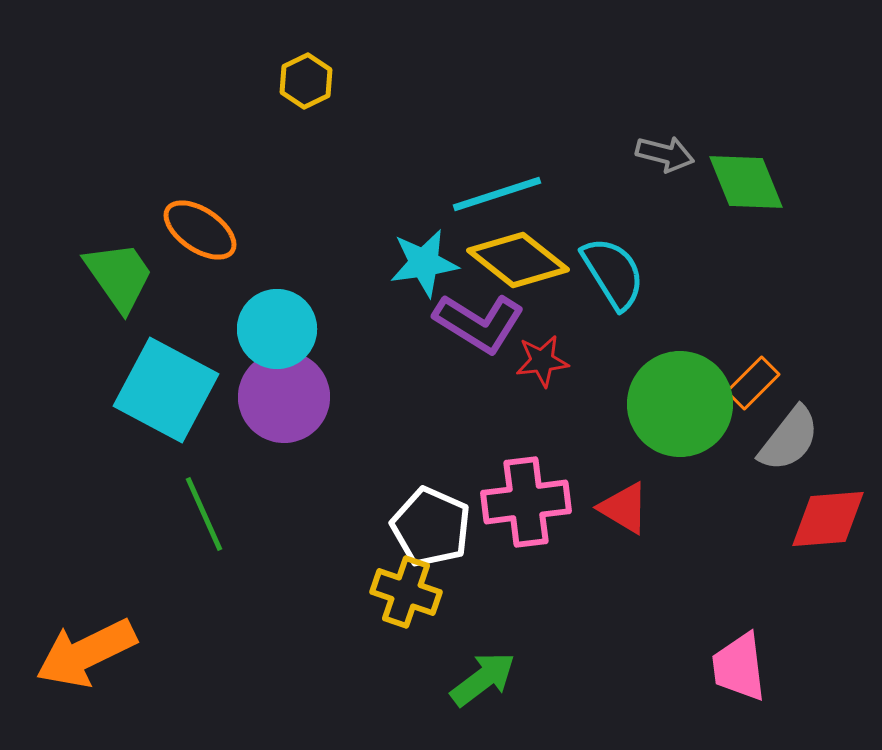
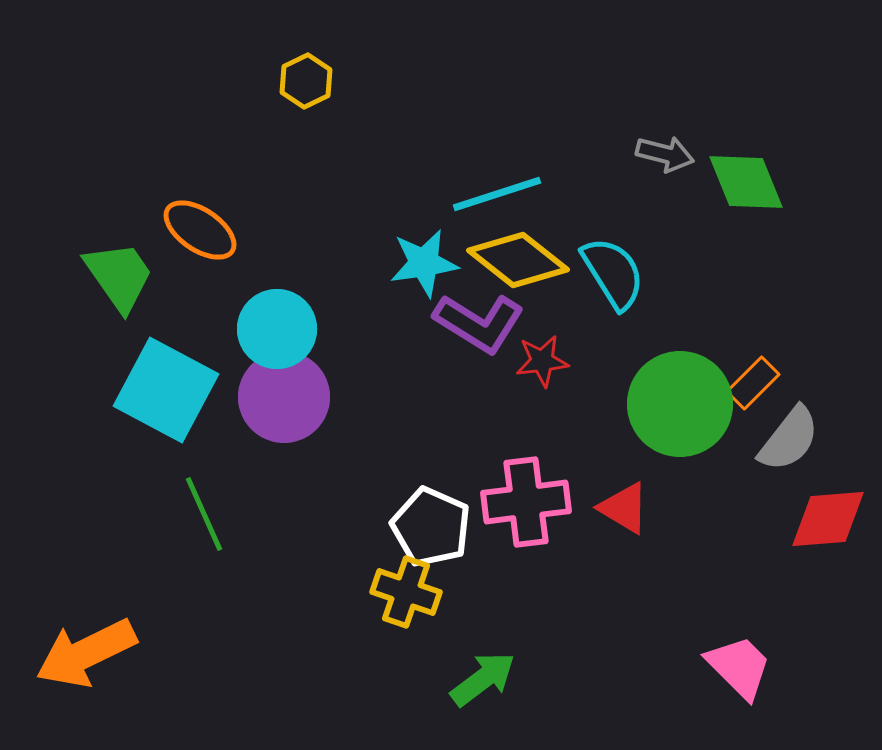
pink trapezoid: rotated 142 degrees clockwise
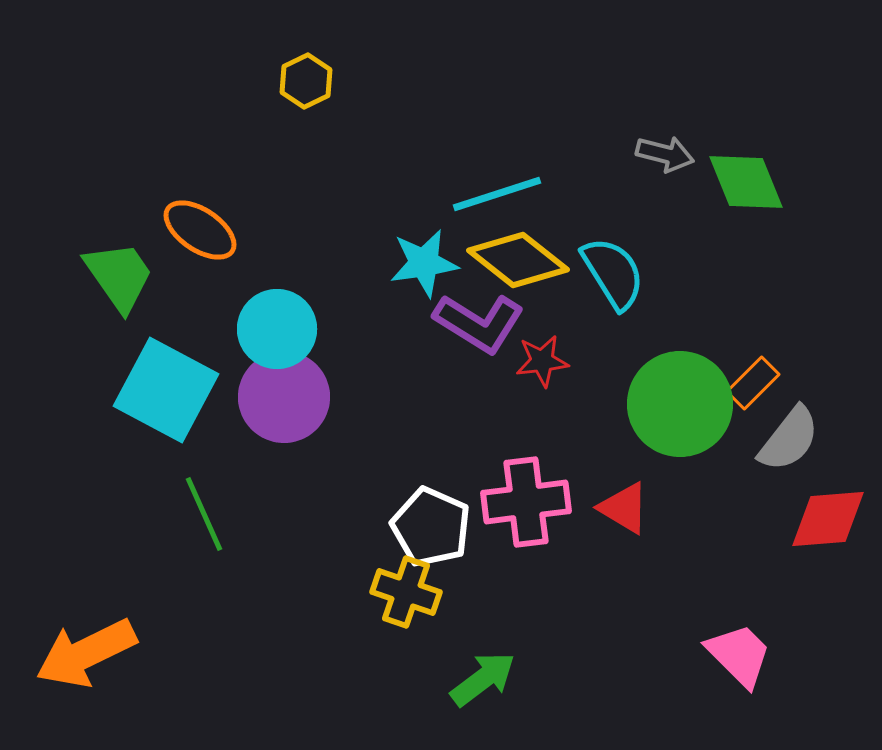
pink trapezoid: moved 12 px up
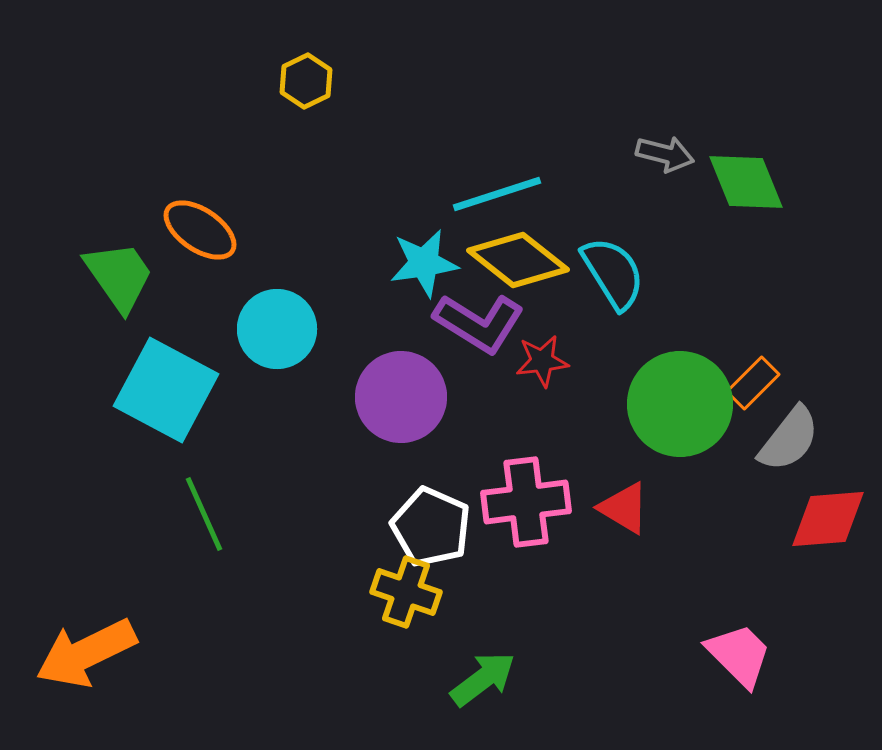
purple circle: moved 117 px right
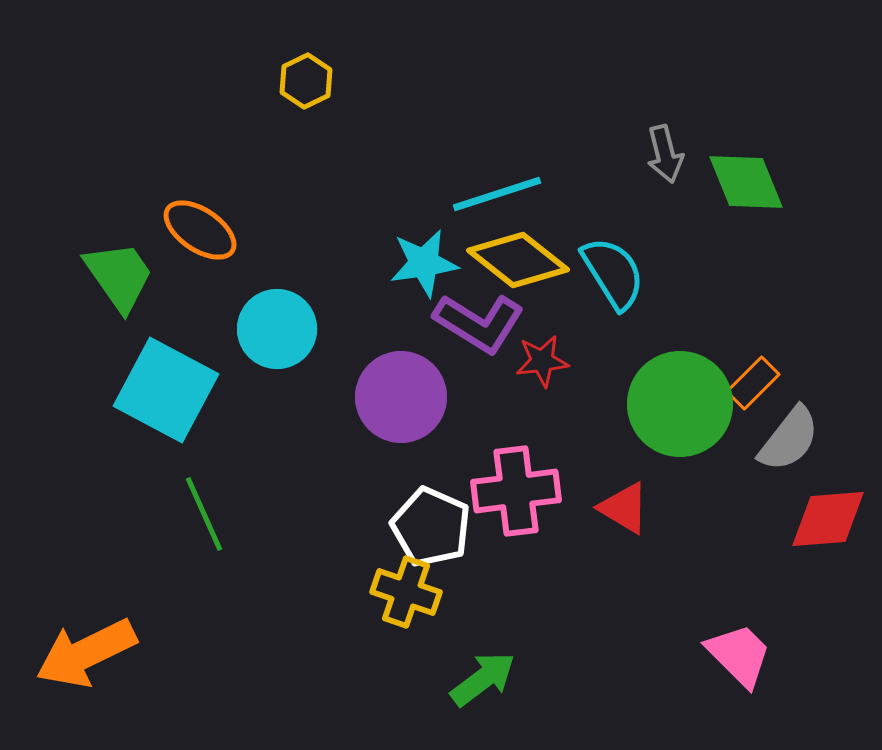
gray arrow: rotated 62 degrees clockwise
pink cross: moved 10 px left, 11 px up
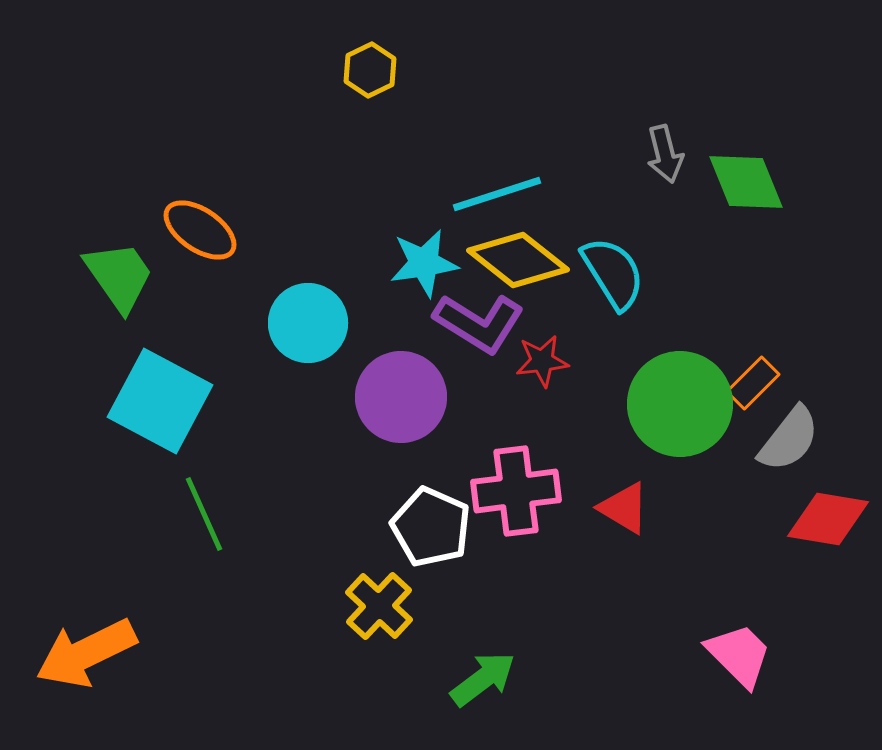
yellow hexagon: moved 64 px right, 11 px up
cyan circle: moved 31 px right, 6 px up
cyan square: moved 6 px left, 11 px down
red diamond: rotated 14 degrees clockwise
yellow cross: moved 27 px left, 14 px down; rotated 24 degrees clockwise
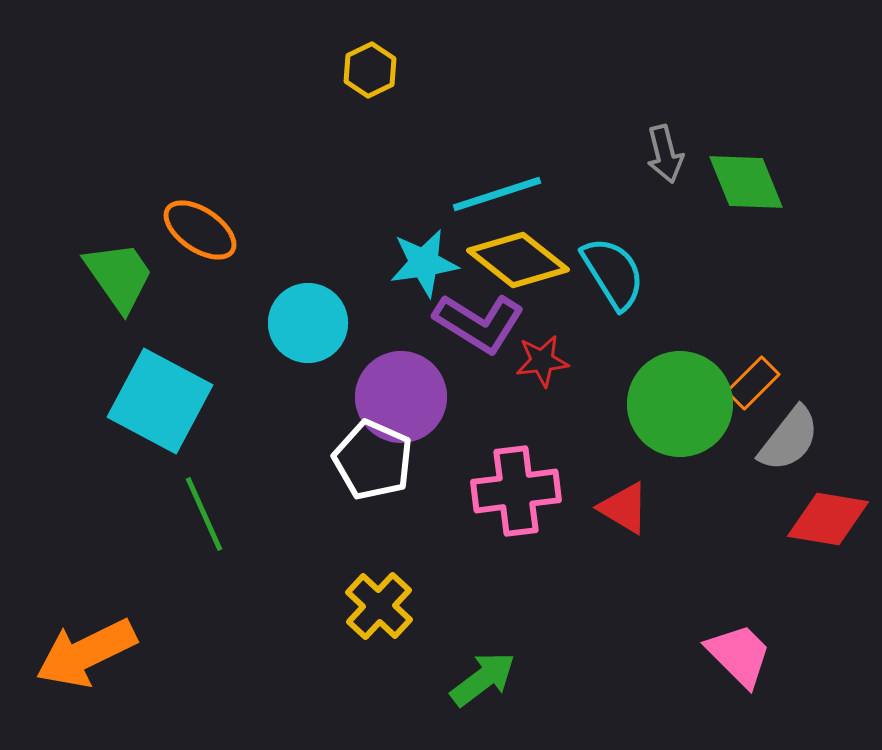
white pentagon: moved 58 px left, 67 px up
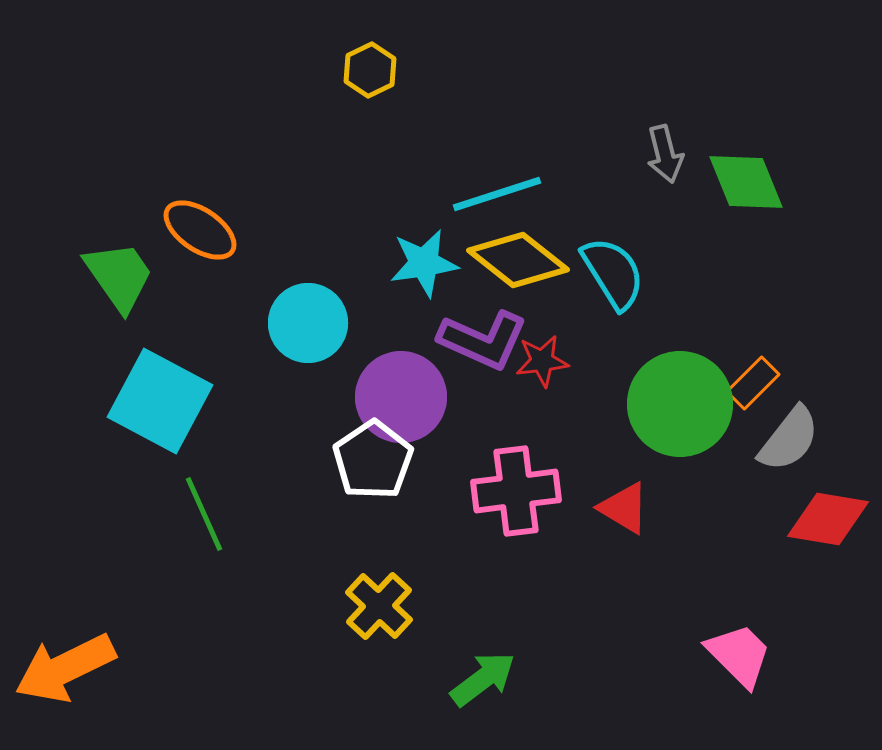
purple L-shape: moved 4 px right, 17 px down; rotated 8 degrees counterclockwise
white pentagon: rotated 14 degrees clockwise
orange arrow: moved 21 px left, 15 px down
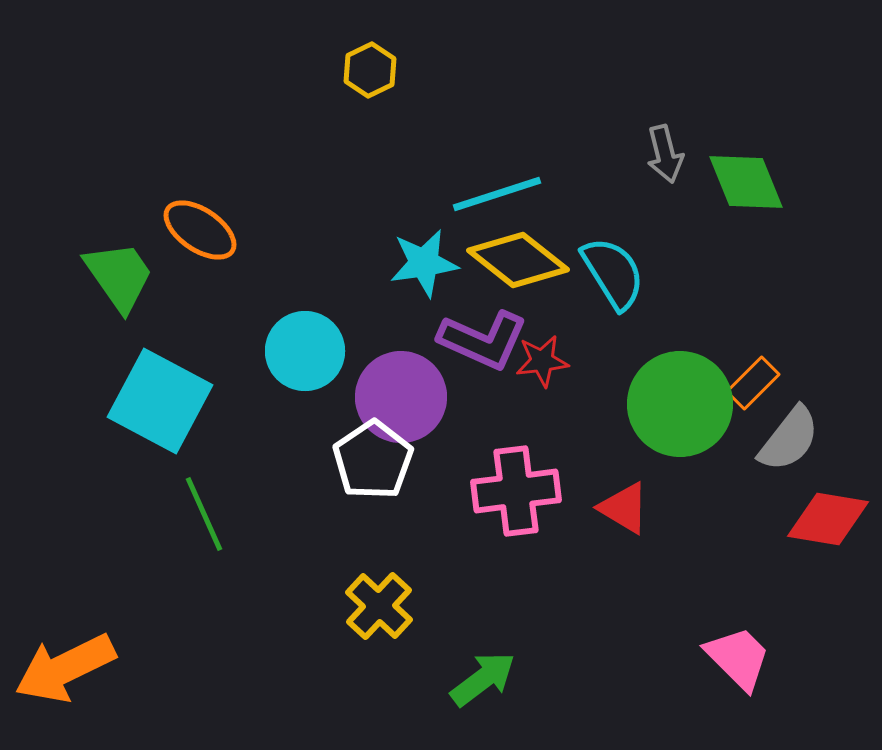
cyan circle: moved 3 px left, 28 px down
pink trapezoid: moved 1 px left, 3 px down
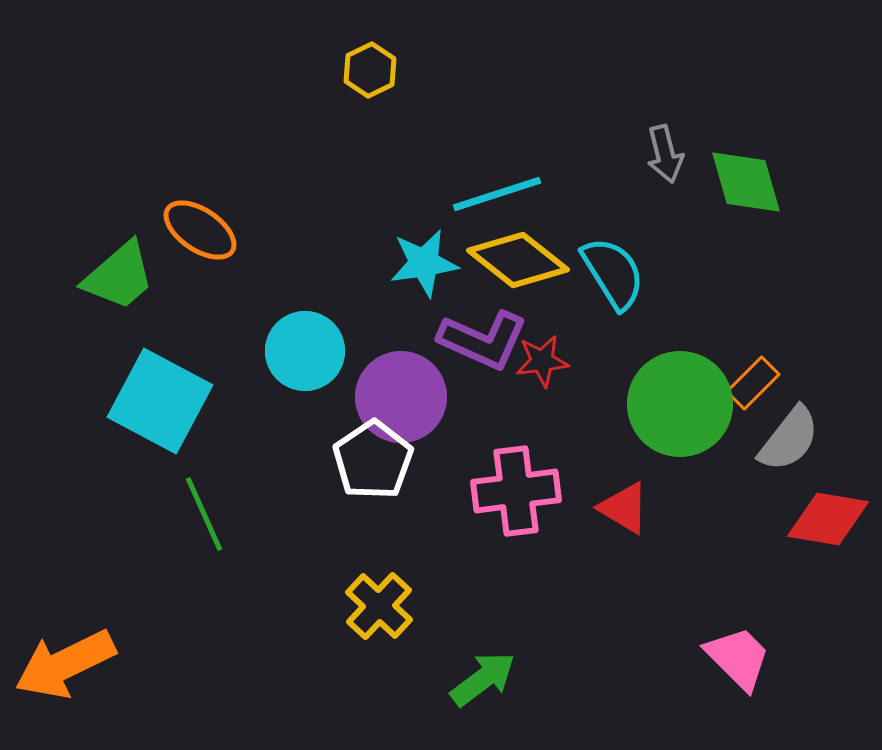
green diamond: rotated 6 degrees clockwise
green trapezoid: rotated 84 degrees clockwise
orange arrow: moved 4 px up
